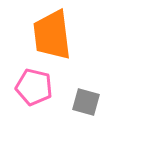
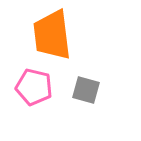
gray square: moved 12 px up
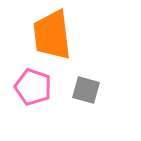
pink pentagon: moved 1 px left; rotated 6 degrees clockwise
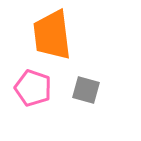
pink pentagon: moved 1 px down
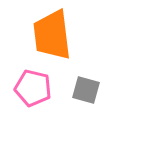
pink pentagon: rotated 6 degrees counterclockwise
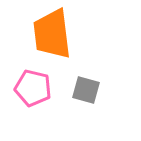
orange trapezoid: moved 1 px up
